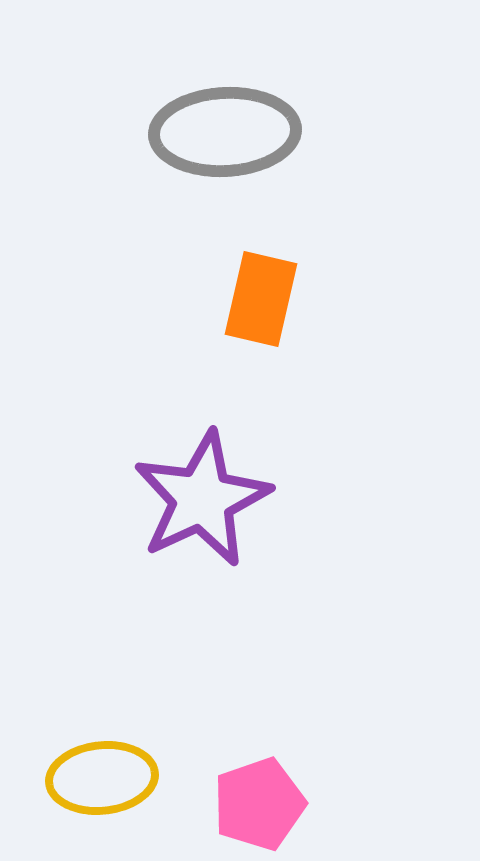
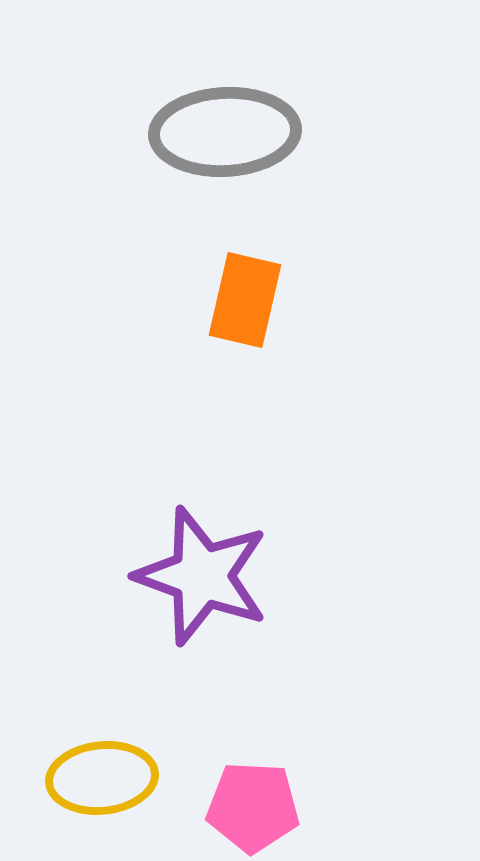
orange rectangle: moved 16 px left, 1 px down
purple star: moved 77 px down; rotated 27 degrees counterclockwise
pink pentagon: moved 6 px left, 3 px down; rotated 22 degrees clockwise
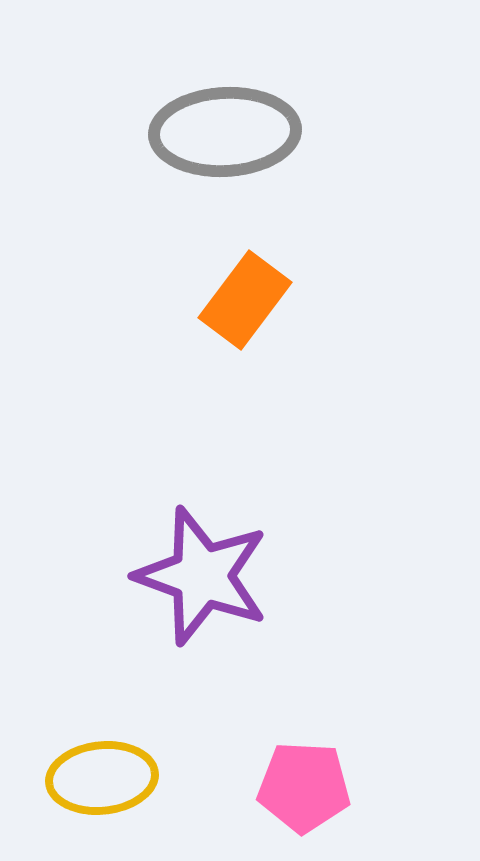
orange rectangle: rotated 24 degrees clockwise
pink pentagon: moved 51 px right, 20 px up
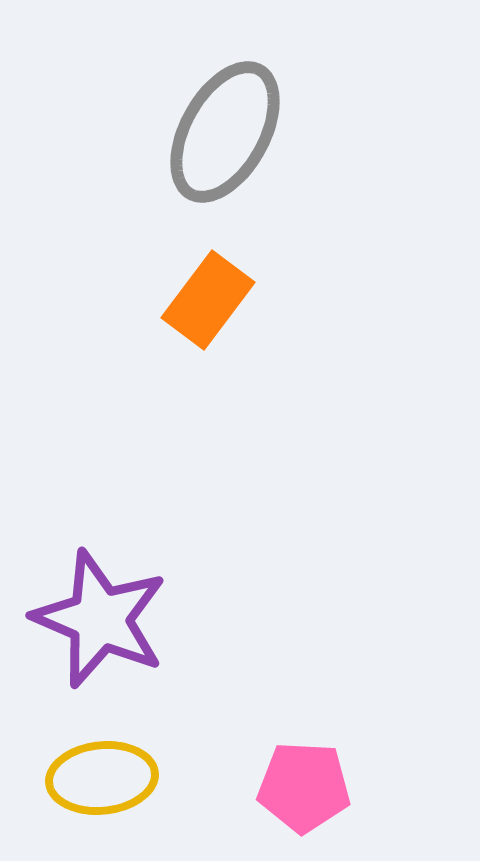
gray ellipse: rotated 58 degrees counterclockwise
orange rectangle: moved 37 px left
purple star: moved 102 px left, 43 px down; rotated 3 degrees clockwise
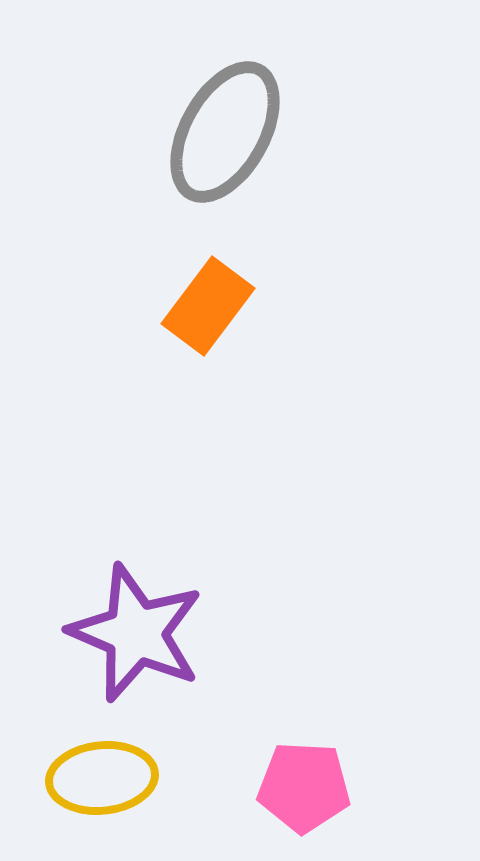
orange rectangle: moved 6 px down
purple star: moved 36 px right, 14 px down
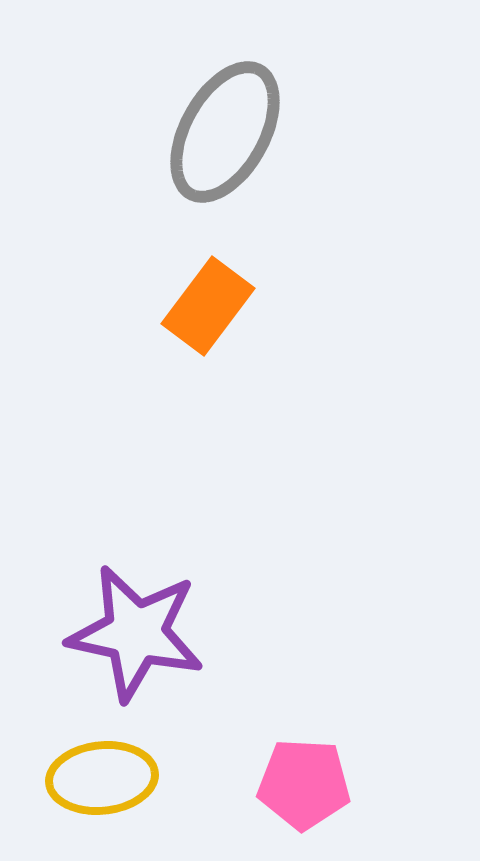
purple star: rotated 11 degrees counterclockwise
pink pentagon: moved 3 px up
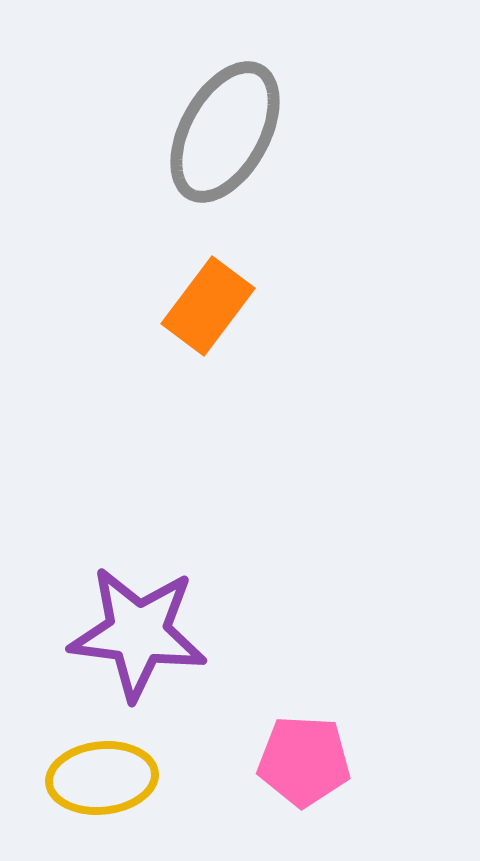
purple star: moved 2 px right; rotated 5 degrees counterclockwise
pink pentagon: moved 23 px up
